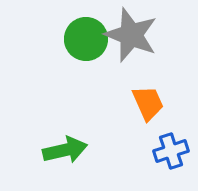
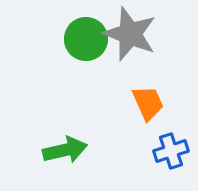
gray star: moved 1 px left, 1 px up
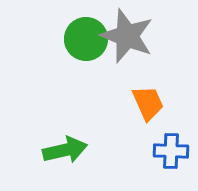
gray star: moved 3 px left, 2 px down
blue cross: rotated 20 degrees clockwise
